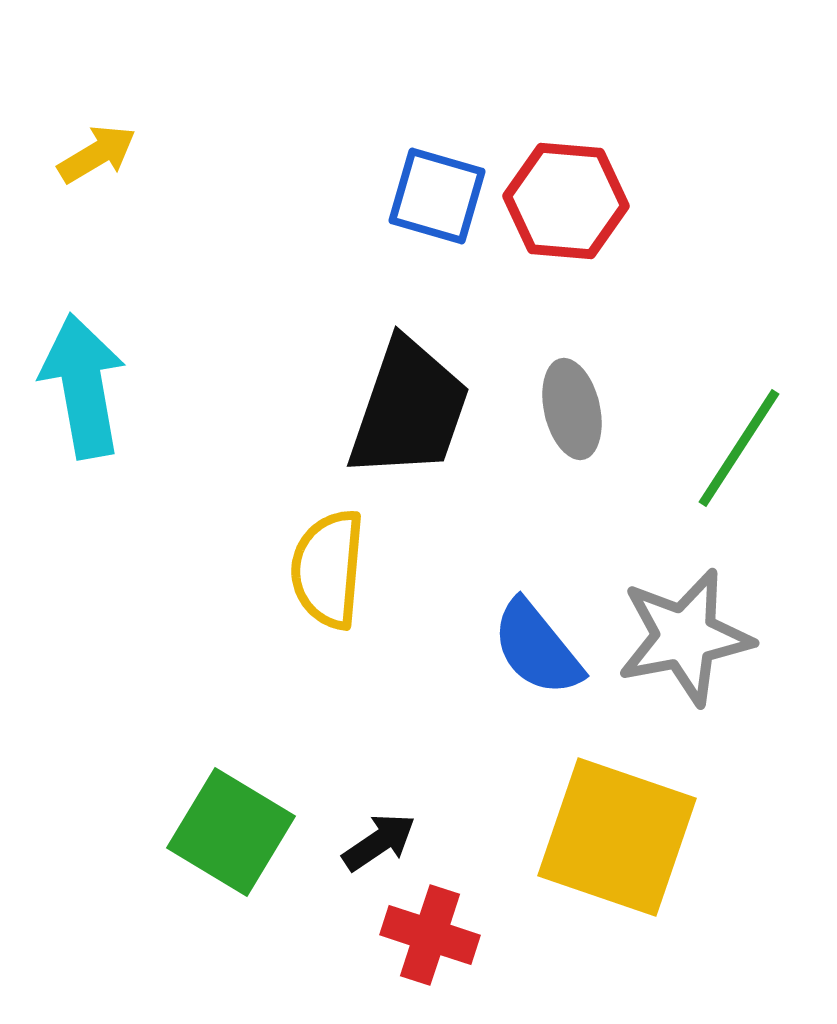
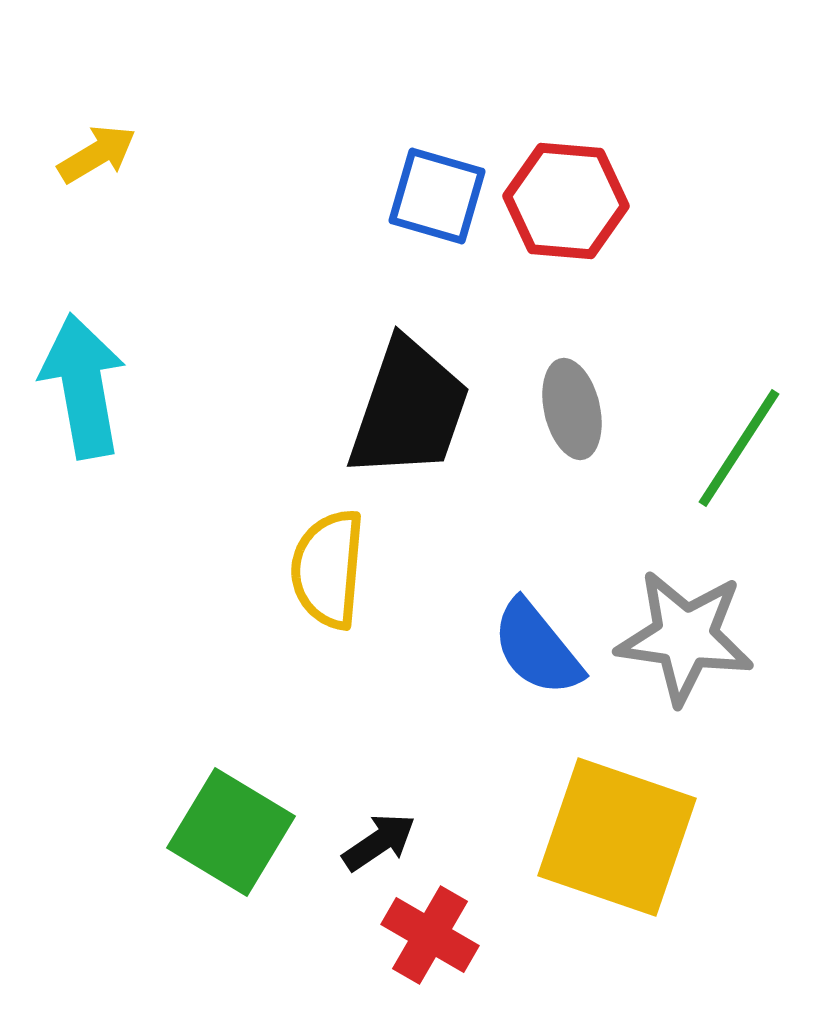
gray star: rotated 19 degrees clockwise
red cross: rotated 12 degrees clockwise
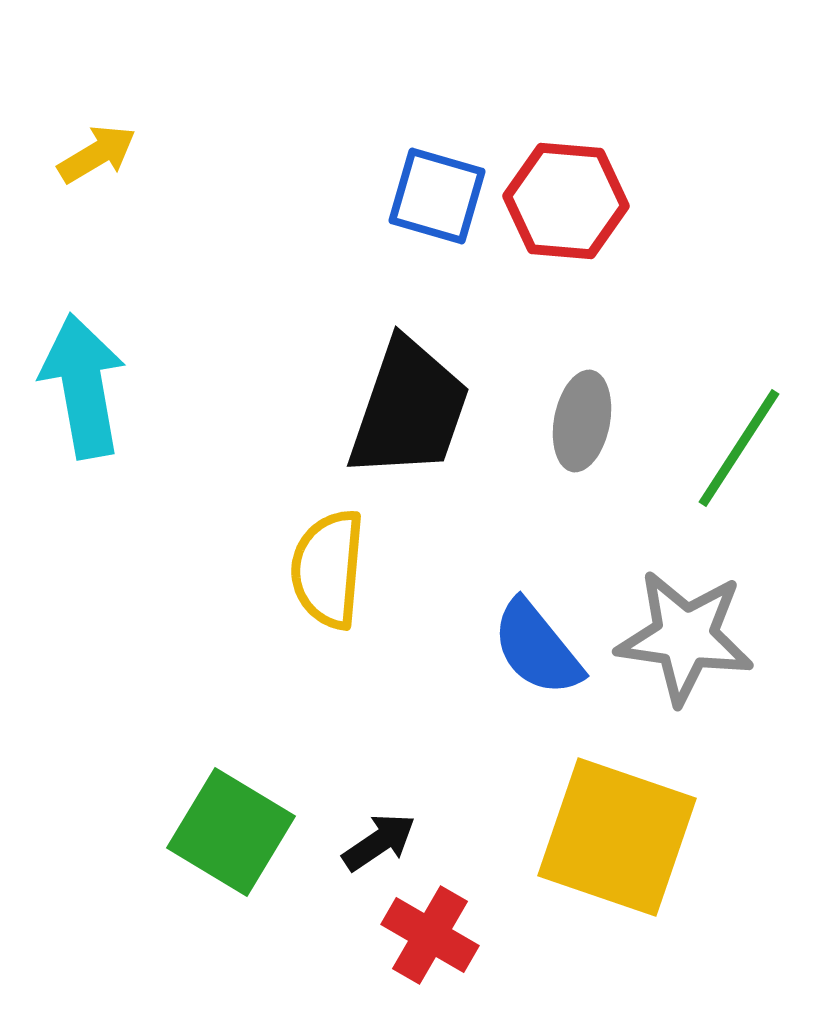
gray ellipse: moved 10 px right, 12 px down; rotated 24 degrees clockwise
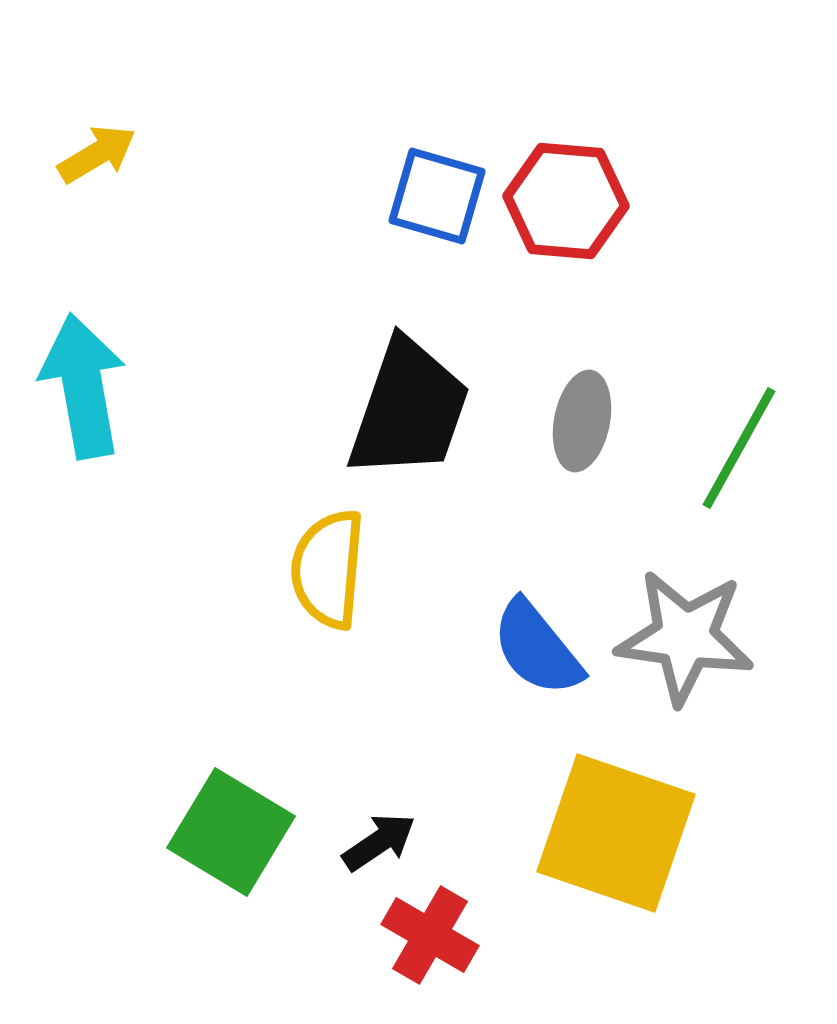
green line: rotated 4 degrees counterclockwise
yellow square: moved 1 px left, 4 px up
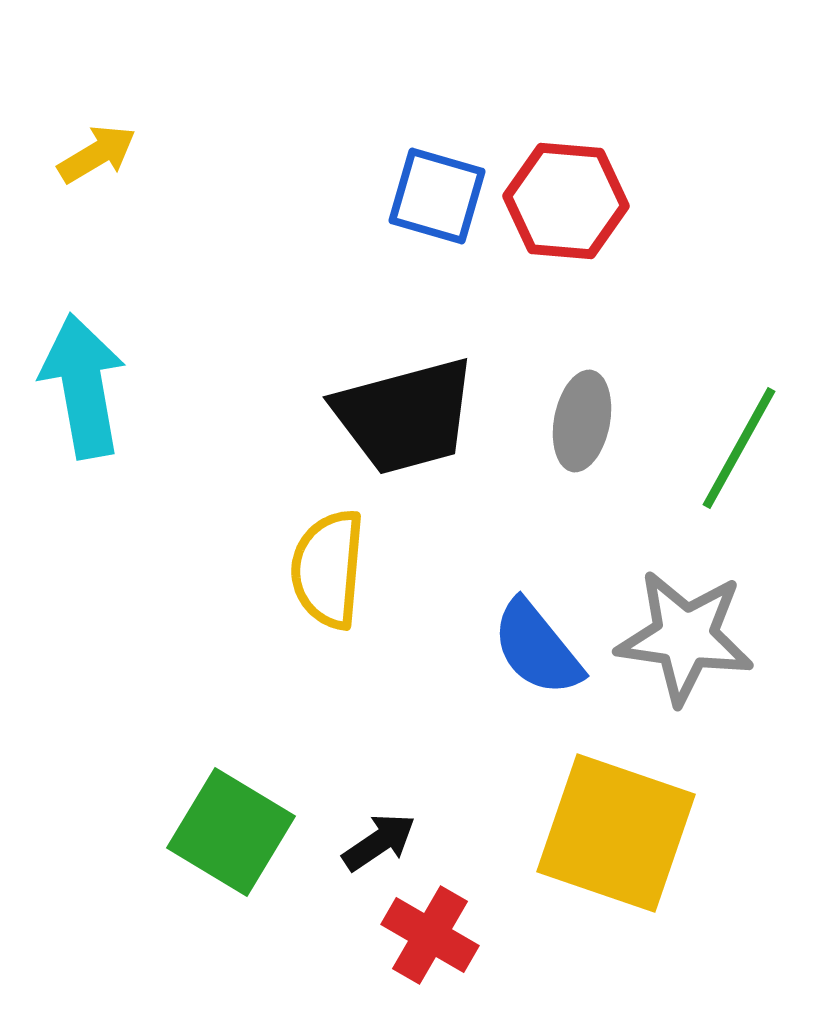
black trapezoid: moved 4 px left, 7 px down; rotated 56 degrees clockwise
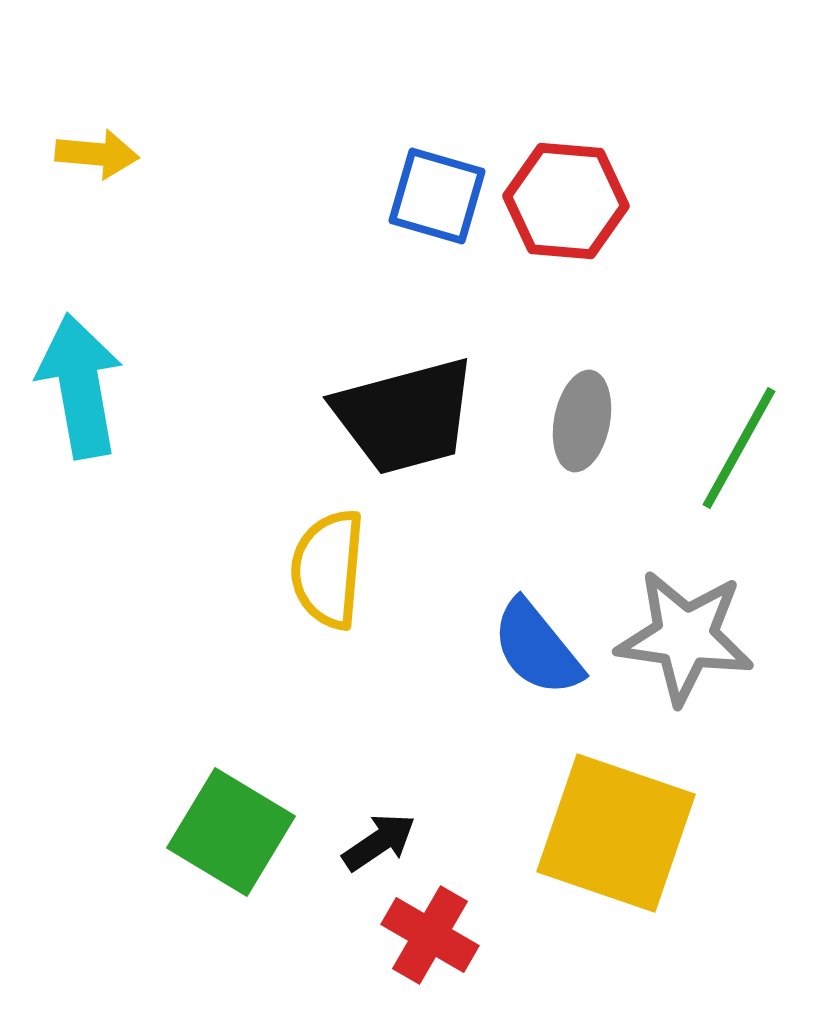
yellow arrow: rotated 36 degrees clockwise
cyan arrow: moved 3 px left
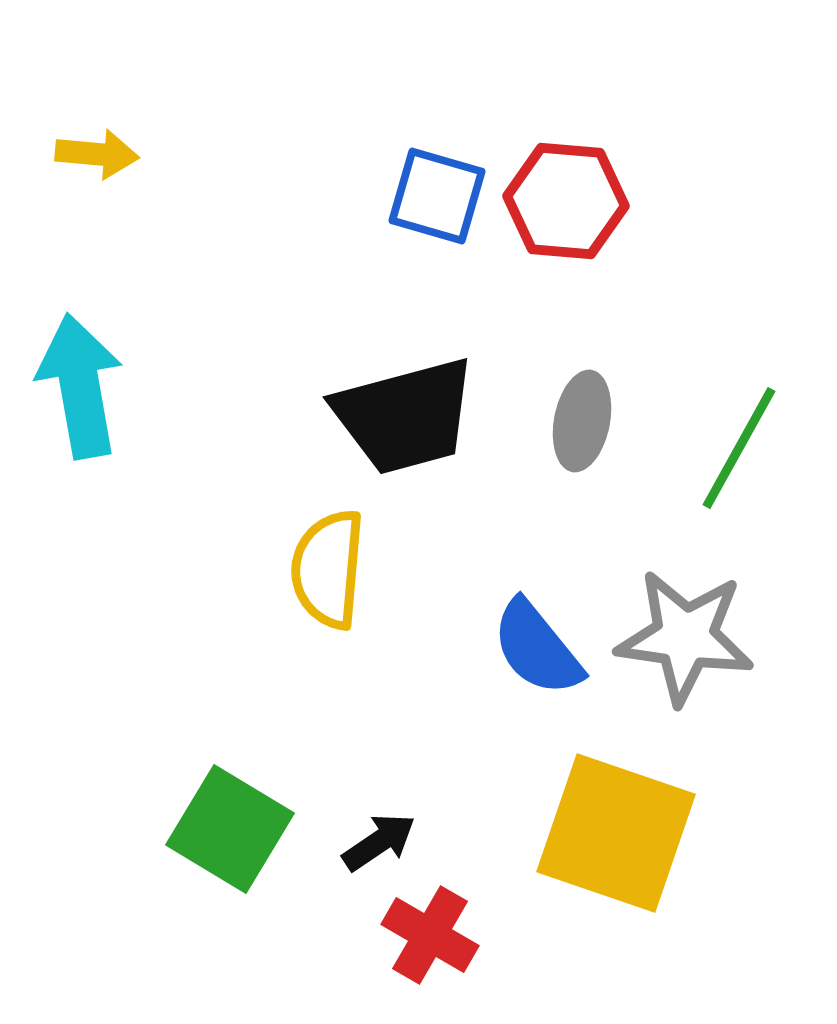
green square: moved 1 px left, 3 px up
